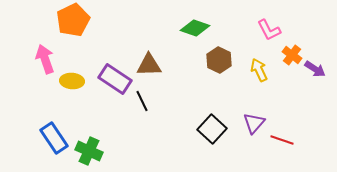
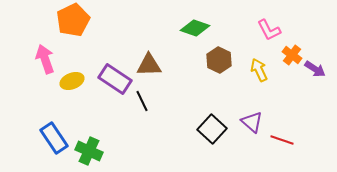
yellow ellipse: rotated 25 degrees counterclockwise
purple triangle: moved 2 px left, 1 px up; rotated 30 degrees counterclockwise
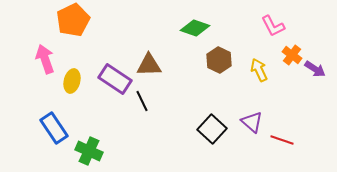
pink L-shape: moved 4 px right, 4 px up
yellow ellipse: rotated 55 degrees counterclockwise
blue rectangle: moved 10 px up
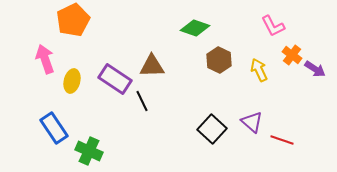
brown triangle: moved 3 px right, 1 px down
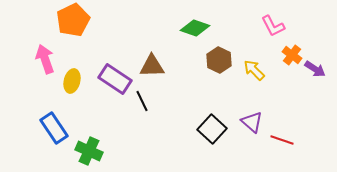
yellow arrow: moved 5 px left; rotated 20 degrees counterclockwise
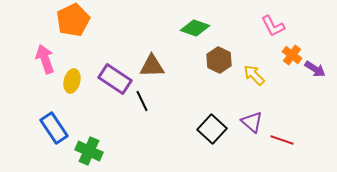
yellow arrow: moved 5 px down
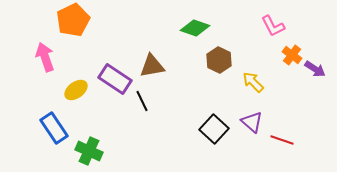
pink arrow: moved 2 px up
brown triangle: rotated 8 degrees counterclockwise
yellow arrow: moved 1 px left, 7 px down
yellow ellipse: moved 4 px right, 9 px down; rotated 40 degrees clockwise
black square: moved 2 px right
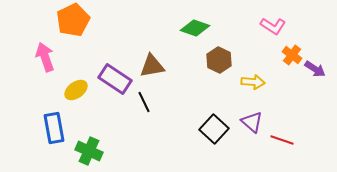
pink L-shape: rotated 30 degrees counterclockwise
yellow arrow: rotated 140 degrees clockwise
black line: moved 2 px right, 1 px down
blue rectangle: rotated 24 degrees clockwise
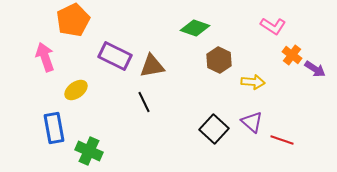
purple rectangle: moved 23 px up; rotated 8 degrees counterclockwise
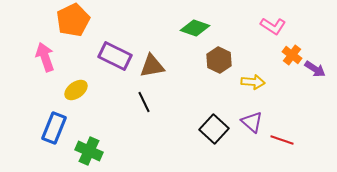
blue rectangle: rotated 32 degrees clockwise
